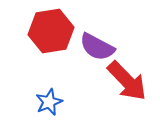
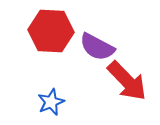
red hexagon: rotated 12 degrees clockwise
blue star: moved 2 px right
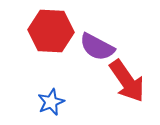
red arrow: rotated 9 degrees clockwise
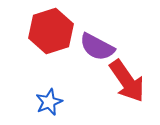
red hexagon: rotated 21 degrees counterclockwise
blue star: moved 2 px left
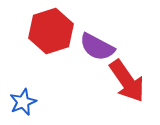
blue star: moved 26 px left
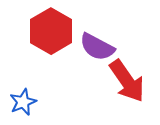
red hexagon: rotated 12 degrees counterclockwise
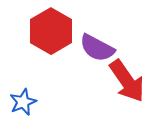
purple semicircle: moved 1 px down
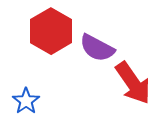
red arrow: moved 6 px right, 2 px down
blue star: moved 3 px right, 1 px up; rotated 12 degrees counterclockwise
